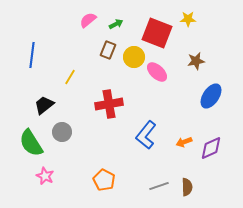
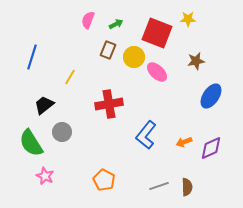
pink semicircle: rotated 30 degrees counterclockwise
blue line: moved 2 px down; rotated 10 degrees clockwise
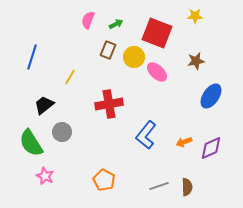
yellow star: moved 7 px right, 3 px up
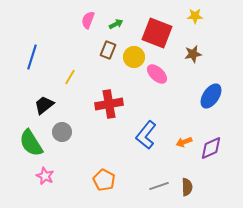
brown star: moved 3 px left, 7 px up
pink ellipse: moved 2 px down
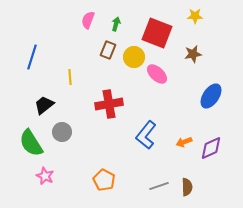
green arrow: rotated 48 degrees counterclockwise
yellow line: rotated 35 degrees counterclockwise
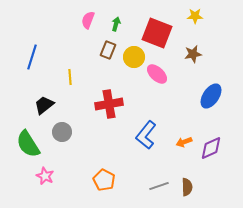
green semicircle: moved 3 px left, 1 px down
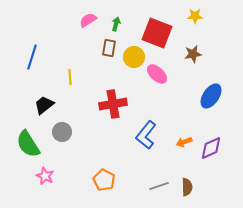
pink semicircle: rotated 36 degrees clockwise
brown rectangle: moved 1 px right, 2 px up; rotated 12 degrees counterclockwise
red cross: moved 4 px right
